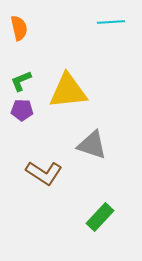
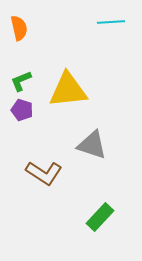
yellow triangle: moved 1 px up
purple pentagon: rotated 15 degrees clockwise
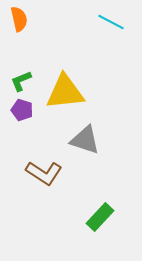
cyan line: rotated 32 degrees clockwise
orange semicircle: moved 9 px up
yellow triangle: moved 3 px left, 2 px down
gray triangle: moved 7 px left, 5 px up
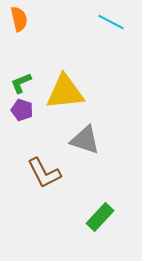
green L-shape: moved 2 px down
brown L-shape: rotated 30 degrees clockwise
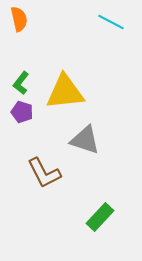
green L-shape: rotated 30 degrees counterclockwise
purple pentagon: moved 2 px down
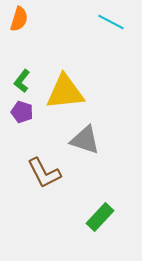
orange semicircle: rotated 30 degrees clockwise
green L-shape: moved 1 px right, 2 px up
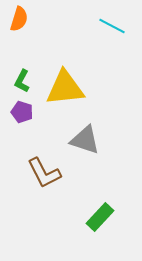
cyan line: moved 1 px right, 4 px down
green L-shape: rotated 10 degrees counterclockwise
yellow triangle: moved 4 px up
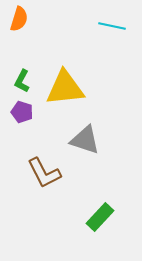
cyan line: rotated 16 degrees counterclockwise
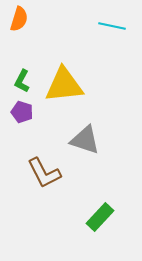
yellow triangle: moved 1 px left, 3 px up
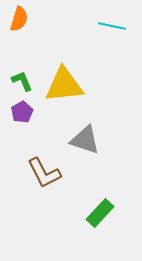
green L-shape: rotated 130 degrees clockwise
purple pentagon: rotated 25 degrees clockwise
green rectangle: moved 4 px up
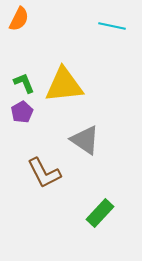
orange semicircle: rotated 10 degrees clockwise
green L-shape: moved 2 px right, 2 px down
gray triangle: rotated 16 degrees clockwise
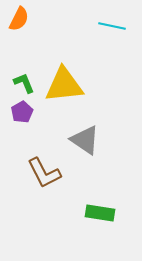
green rectangle: rotated 56 degrees clockwise
